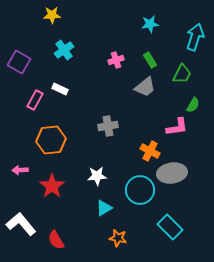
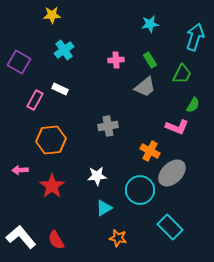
pink cross: rotated 14 degrees clockwise
pink L-shape: rotated 30 degrees clockwise
gray ellipse: rotated 36 degrees counterclockwise
white L-shape: moved 13 px down
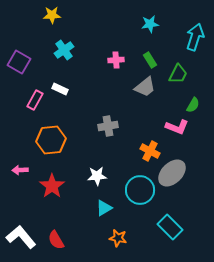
green trapezoid: moved 4 px left
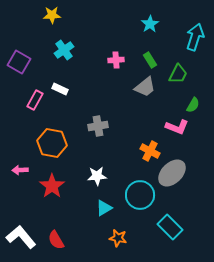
cyan star: rotated 24 degrees counterclockwise
gray cross: moved 10 px left
orange hexagon: moved 1 px right, 3 px down; rotated 16 degrees clockwise
cyan circle: moved 5 px down
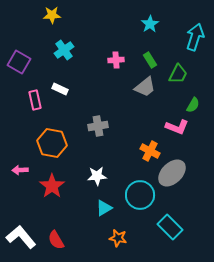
pink rectangle: rotated 42 degrees counterclockwise
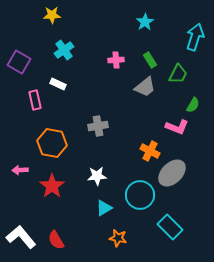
cyan star: moved 5 px left, 2 px up
white rectangle: moved 2 px left, 5 px up
